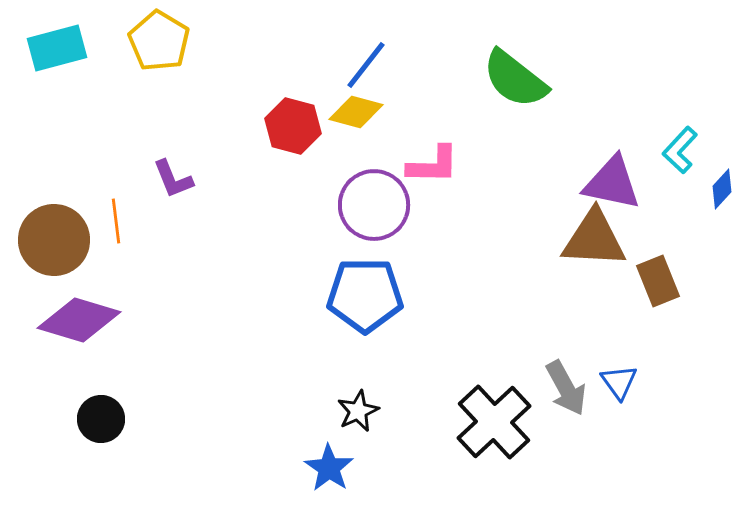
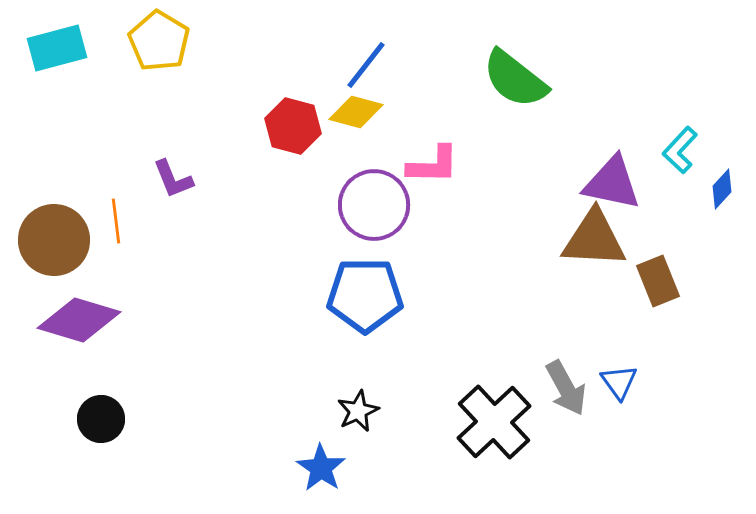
blue star: moved 8 px left
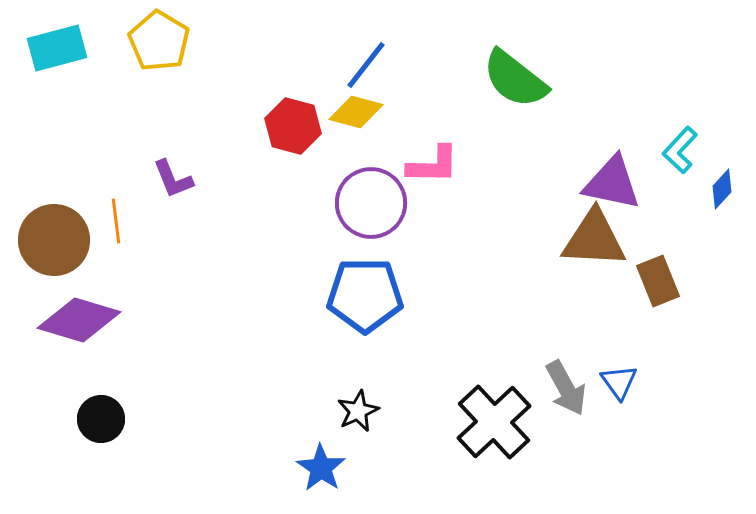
purple circle: moved 3 px left, 2 px up
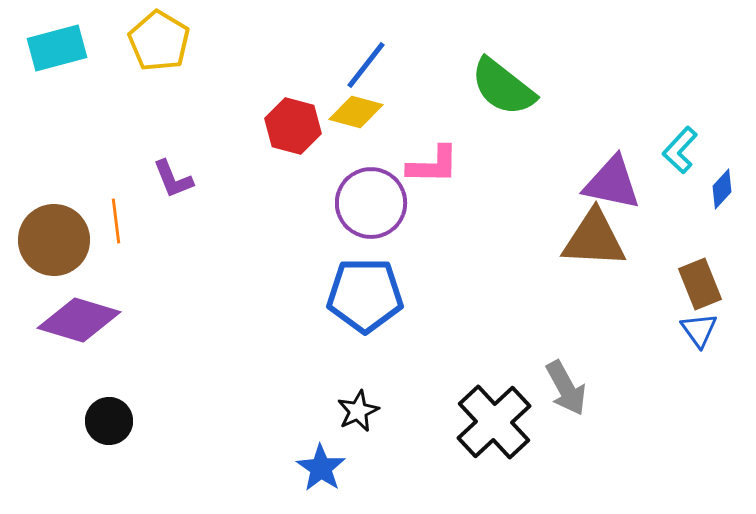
green semicircle: moved 12 px left, 8 px down
brown rectangle: moved 42 px right, 3 px down
blue triangle: moved 80 px right, 52 px up
black circle: moved 8 px right, 2 px down
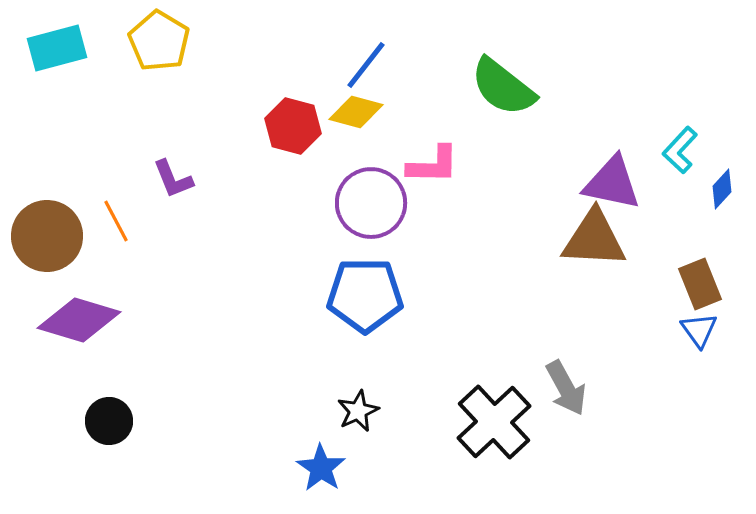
orange line: rotated 21 degrees counterclockwise
brown circle: moved 7 px left, 4 px up
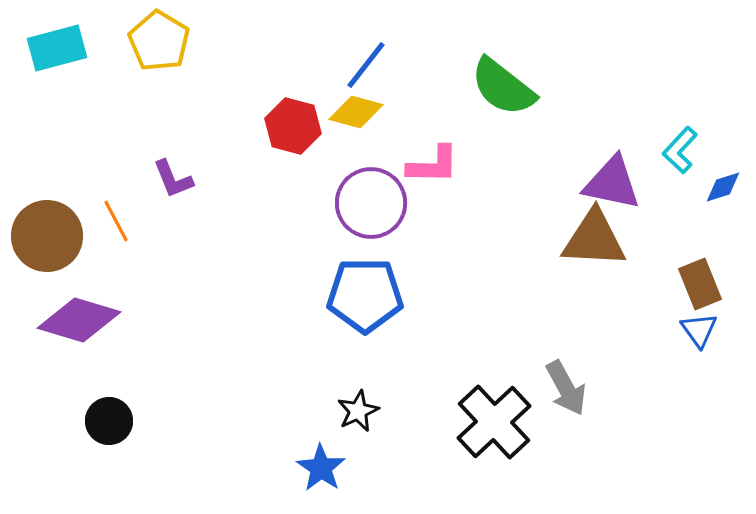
blue diamond: moved 1 px right, 2 px up; rotated 30 degrees clockwise
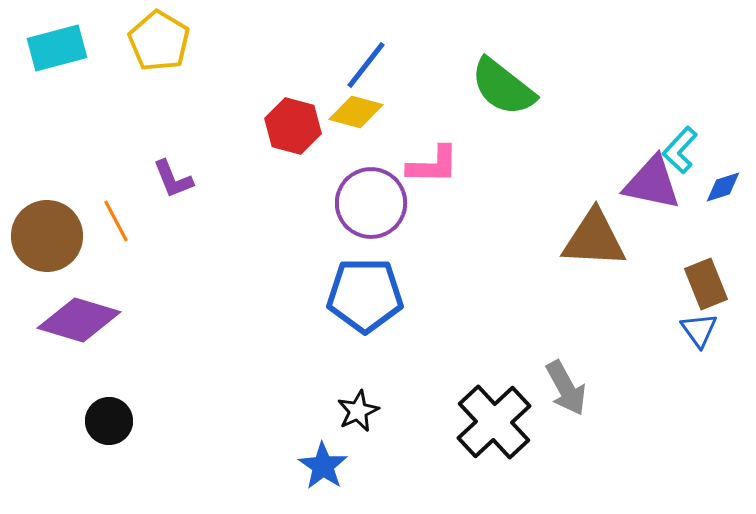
purple triangle: moved 40 px right
brown rectangle: moved 6 px right
blue star: moved 2 px right, 2 px up
